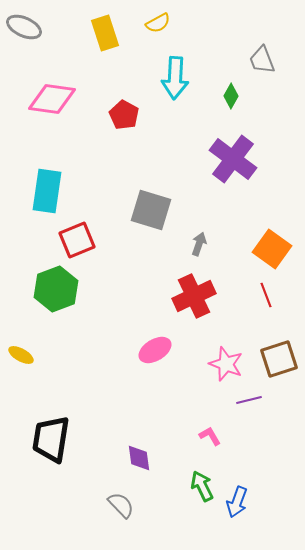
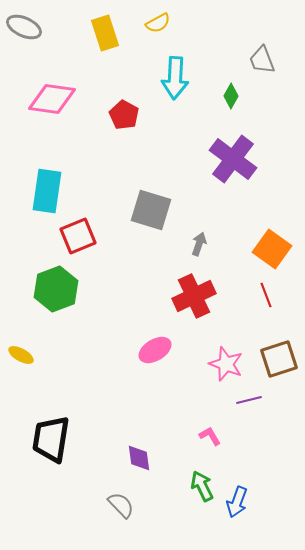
red square: moved 1 px right, 4 px up
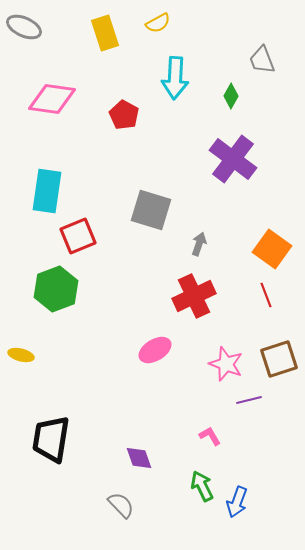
yellow ellipse: rotated 15 degrees counterclockwise
purple diamond: rotated 12 degrees counterclockwise
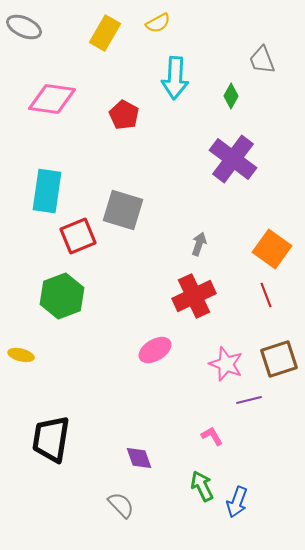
yellow rectangle: rotated 48 degrees clockwise
gray square: moved 28 px left
green hexagon: moved 6 px right, 7 px down
pink L-shape: moved 2 px right
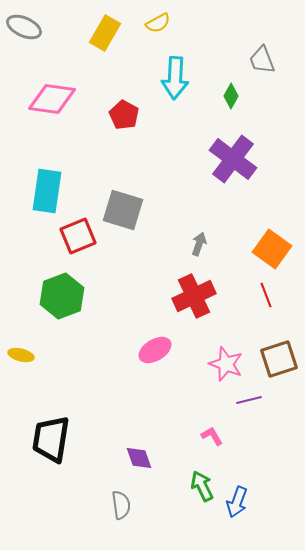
gray semicircle: rotated 36 degrees clockwise
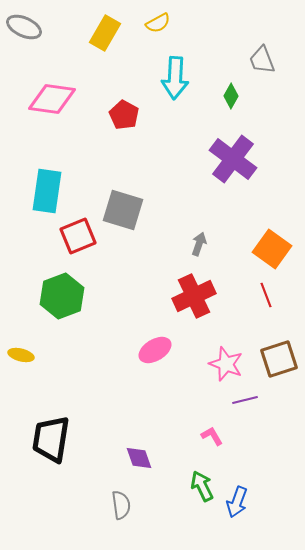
purple line: moved 4 px left
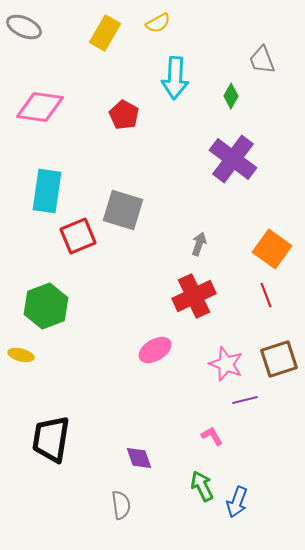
pink diamond: moved 12 px left, 8 px down
green hexagon: moved 16 px left, 10 px down
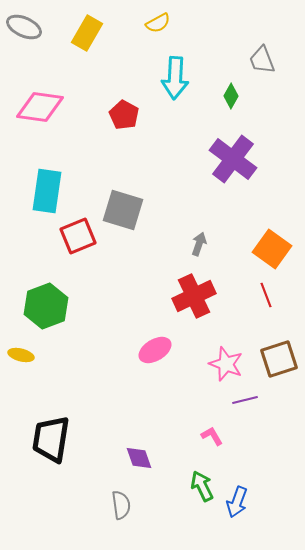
yellow rectangle: moved 18 px left
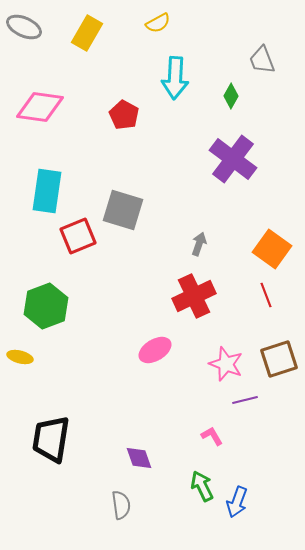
yellow ellipse: moved 1 px left, 2 px down
